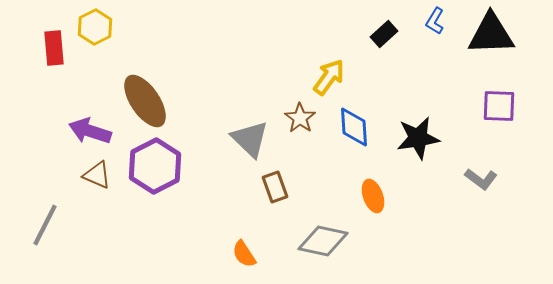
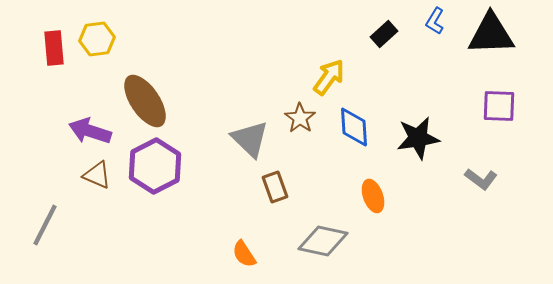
yellow hexagon: moved 2 px right, 12 px down; rotated 20 degrees clockwise
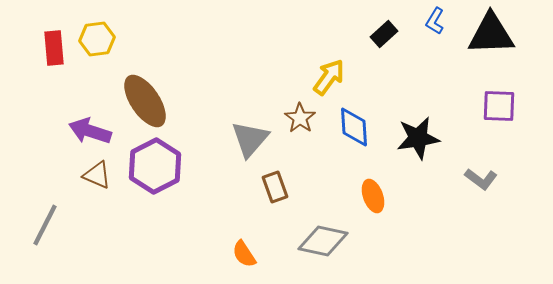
gray triangle: rotated 27 degrees clockwise
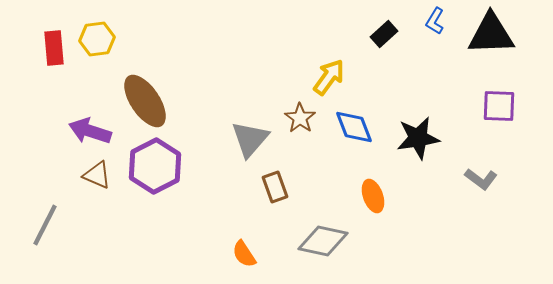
blue diamond: rotated 18 degrees counterclockwise
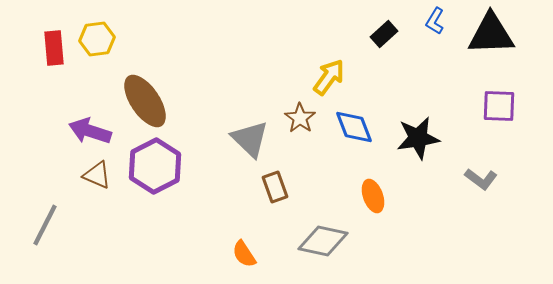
gray triangle: rotated 27 degrees counterclockwise
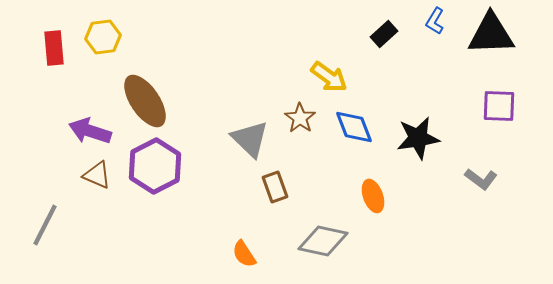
yellow hexagon: moved 6 px right, 2 px up
yellow arrow: rotated 90 degrees clockwise
